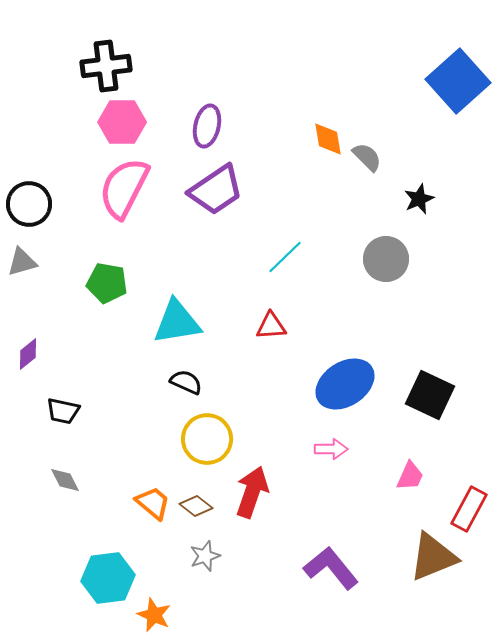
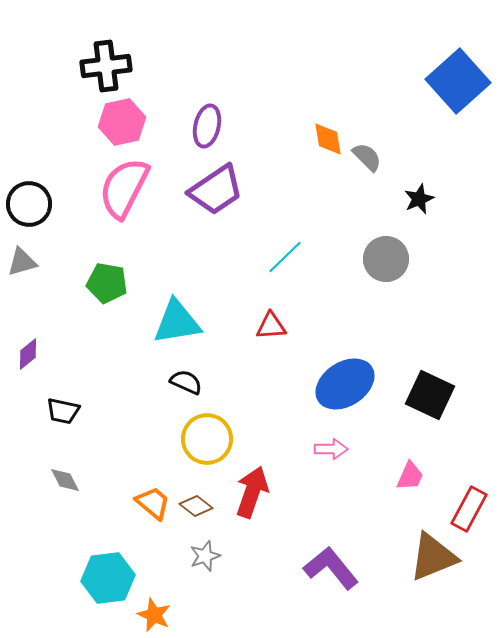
pink hexagon: rotated 12 degrees counterclockwise
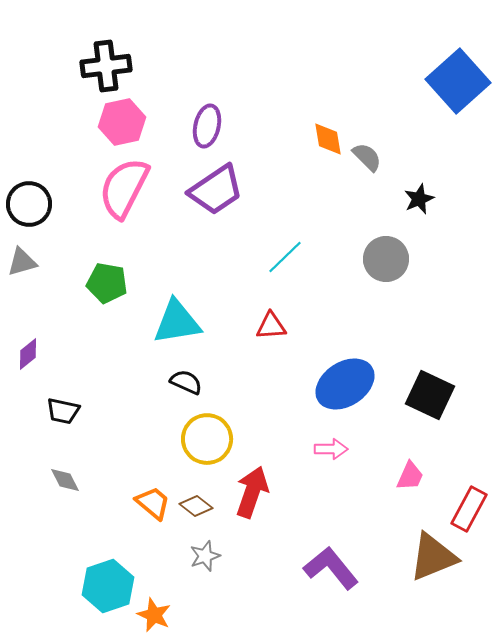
cyan hexagon: moved 8 px down; rotated 12 degrees counterclockwise
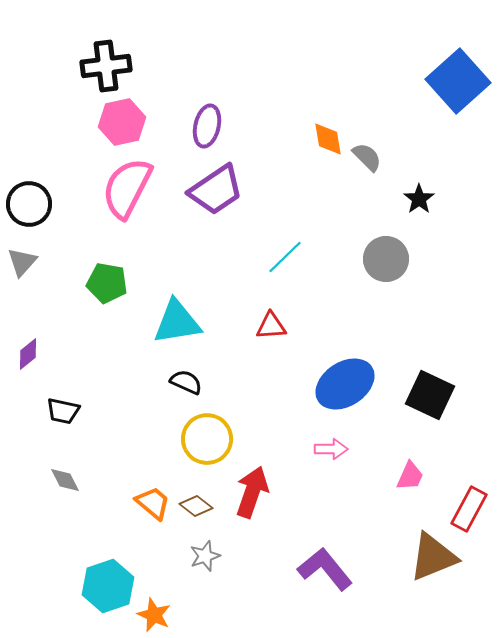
pink semicircle: moved 3 px right
black star: rotated 12 degrees counterclockwise
gray triangle: rotated 32 degrees counterclockwise
purple L-shape: moved 6 px left, 1 px down
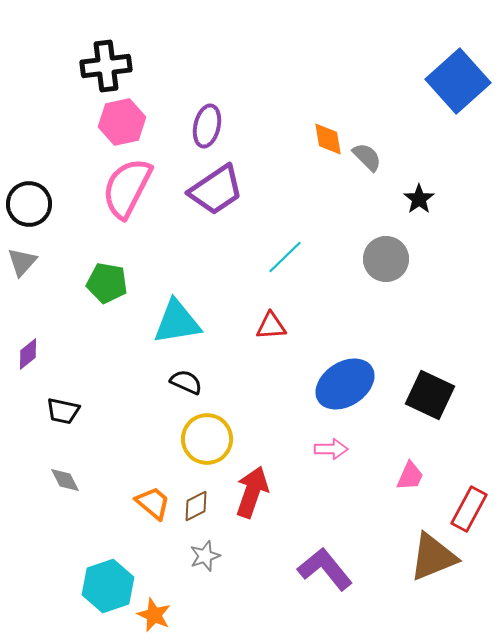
brown diamond: rotated 64 degrees counterclockwise
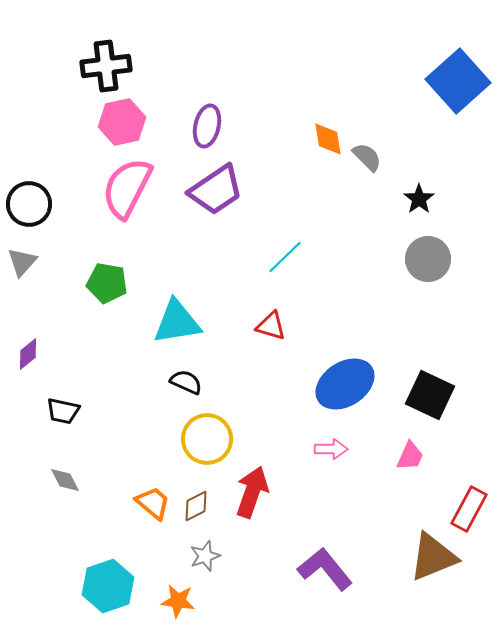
gray circle: moved 42 px right
red triangle: rotated 20 degrees clockwise
pink trapezoid: moved 20 px up
orange star: moved 24 px right, 14 px up; rotated 16 degrees counterclockwise
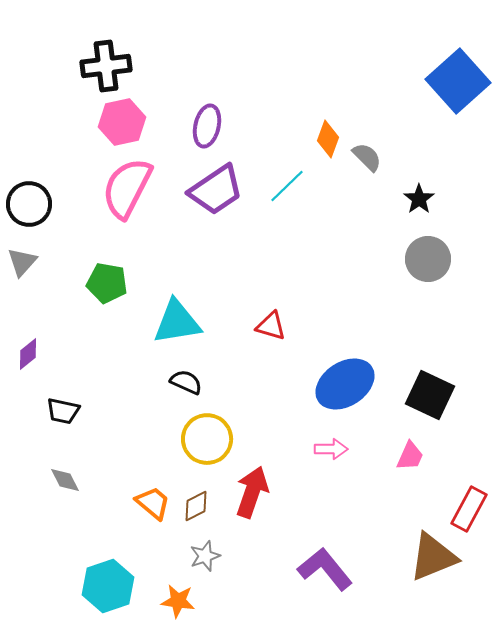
orange diamond: rotated 30 degrees clockwise
cyan line: moved 2 px right, 71 px up
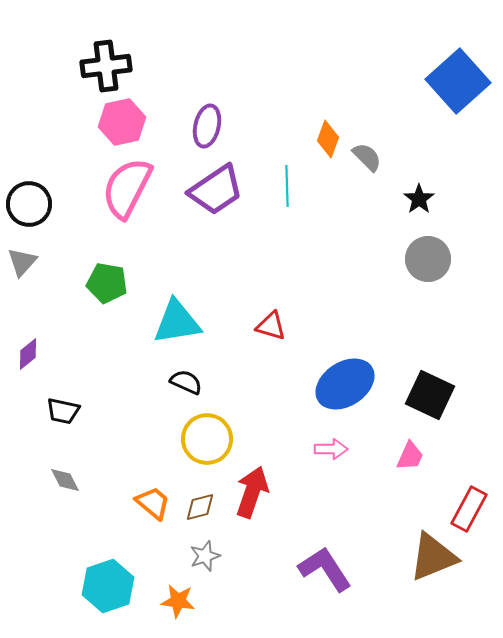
cyan line: rotated 48 degrees counterclockwise
brown diamond: moved 4 px right, 1 px down; rotated 12 degrees clockwise
purple L-shape: rotated 6 degrees clockwise
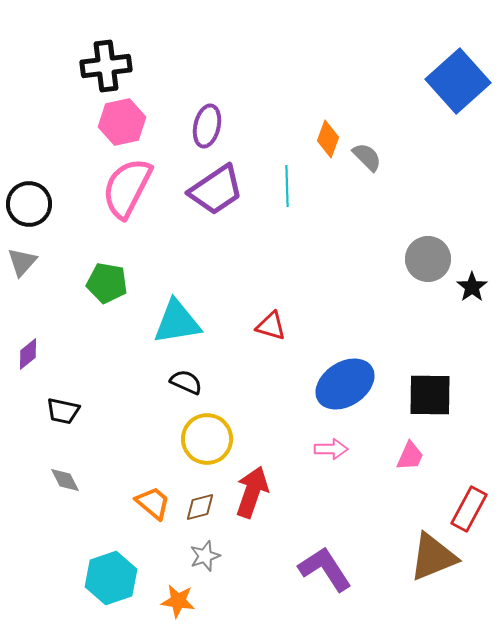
black star: moved 53 px right, 88 px down
black square: rotated 24 degrees counterclockwise
cyan hexagon: moved 3 px right, 8 px up
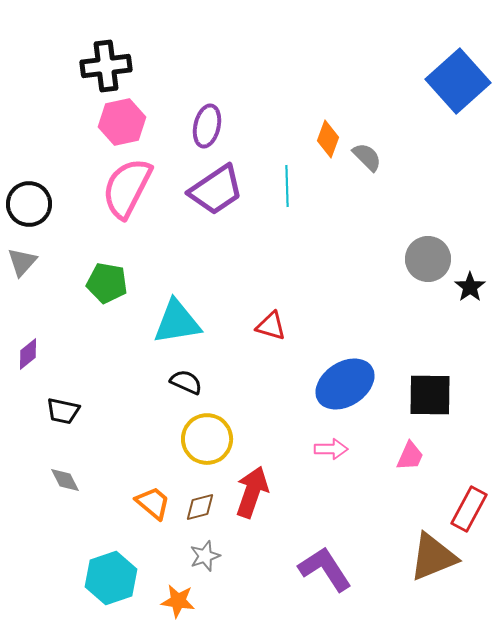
black star: moved 2 px left
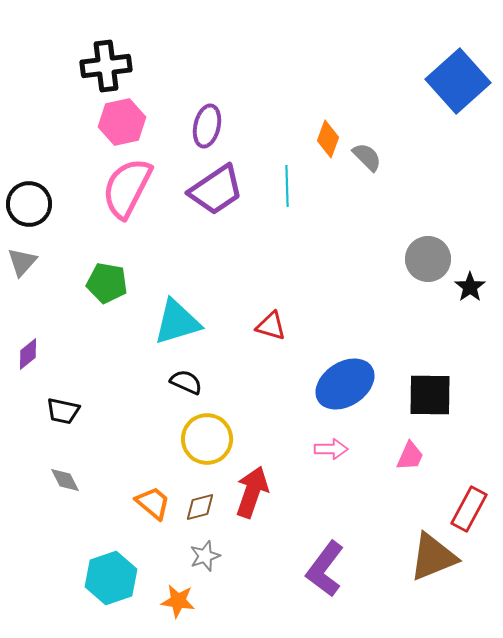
cyan triangle: rotated 8 degrees counterclockwise
purple L-shape: rotated 110 degrees counterclockwise
